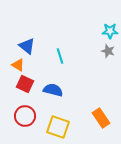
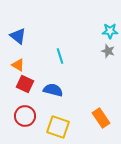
blue triangle: moved 9 px left, 10 px up
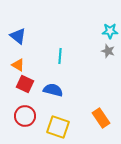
cyan line: rotated 21 degrees clockwise
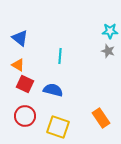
blue triangle: moved 2 px right, 2 px down
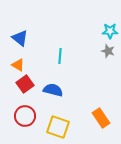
red square: rotated 30 degrees clockwise
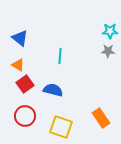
gray star: rotated 16 degrees counterclockwise
yellow square: moved 3 px right
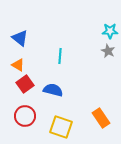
gray star: rotated 24 degrees clockwise
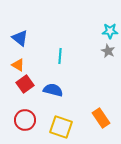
red circle: moved 4 px down
